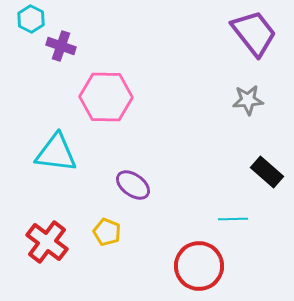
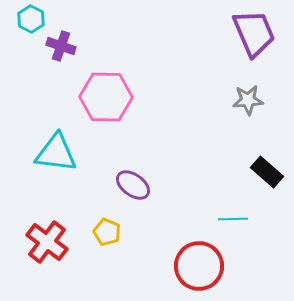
purple trapezoid: rotated 15 degrees clockwise
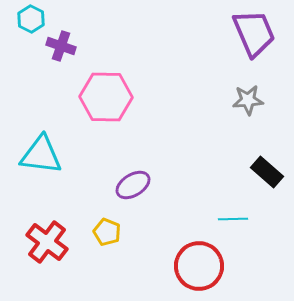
cyan triangle: moved 15 px left, 2 px down
purple ellipse: rotated 68 degrees counterclockwise
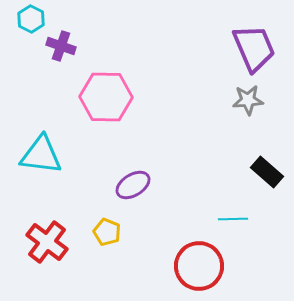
purple trapezoid: moved 15 px down
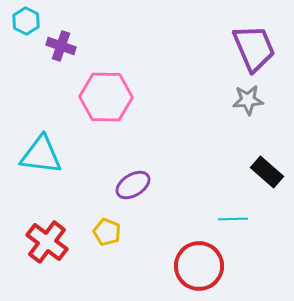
cyan hexagon: moved 5 px left, 2 px down
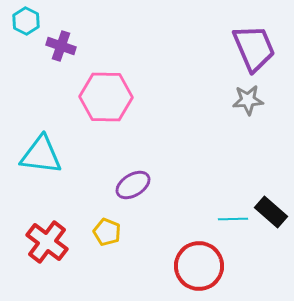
black rectangle: moved 4 px right, 40 px down
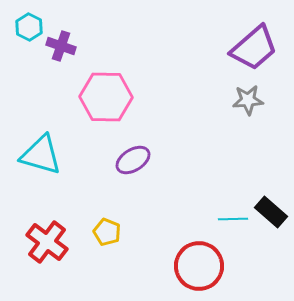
cyan hexagon: moved 3 px right, 6 px down
purple trapezoid: rotated 72 degrees clockwise
cyan triangle: rotated 9 degrees clockwise
purple ellipse: moved 25 px up
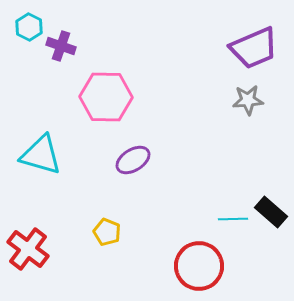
purple trapezoid: rotated 18 degrees clockwise
red cross: moved 19 px left, 7 px down
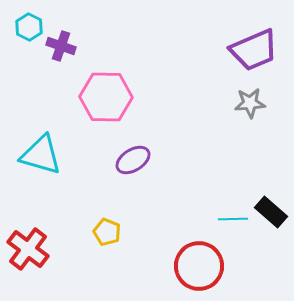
purple trapezoid: moved 2 px down
gray star: moved 2 px right, 3 px down
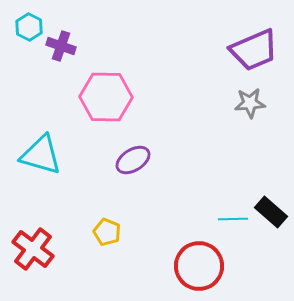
red cross: moved 5 px right
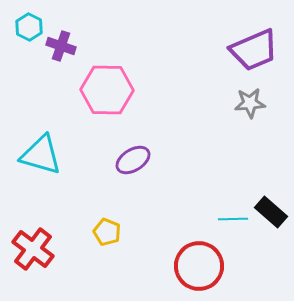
pink hexagon: moved 1 px right, 7 px up
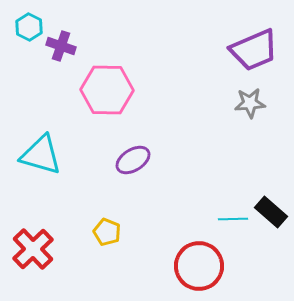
red cross: rotated 9 degrees clockwise
